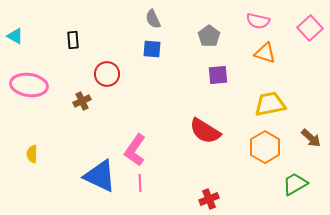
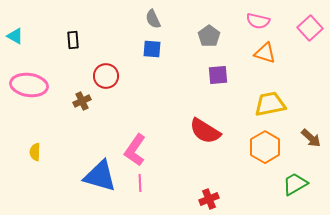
red circle: moved 1 px left, 2 px down
yellow semicircle: moved 3 px right, 2 px up
blue triangle: rotated 9 degrees counterclockwise
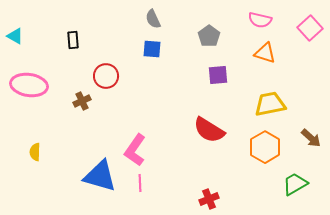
pink semicircle: moved 2 px right, 1 px up
red semicircle: moved 4 px right, 1 px up
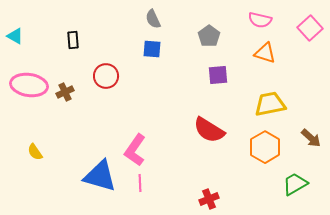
brown cross: moved 17 px left, 9 px up
yellow semicircle: rotated 36 degrees counterclockwise
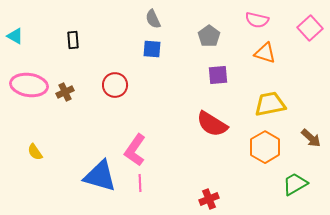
pink semicircle: moved 3 px left
red circle: moved 9 px right, 9 px down
red semicircle: moved 3 px right, 6 px up
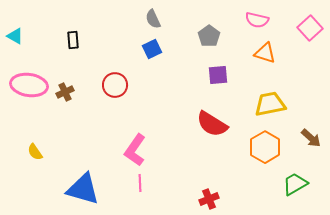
blue square: rotated 30 degrees counterclockwise
blue triangle: moved 17 px left, 13 px down
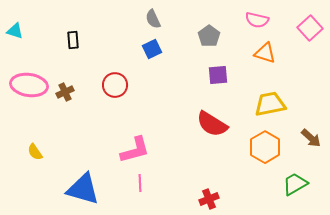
cyan triangle: moved 5 px up; rotated 12 degrees counterclockwise
pink L-shape: rotated 140 degrees counterclockwise
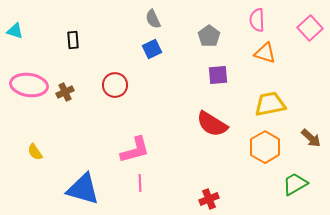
pink semicircle: rotated 75 degrees clockwise
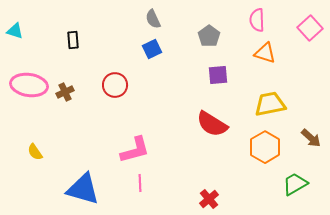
red cross: rotated 18 degrees counterclockwise
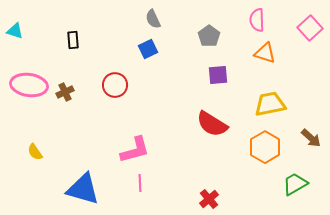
blue square: moved 4 px left
